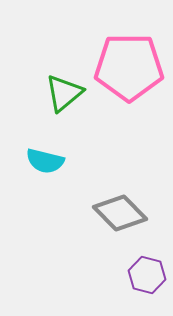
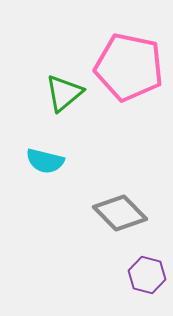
pink pentagon: rotated 12 degrees clockwise
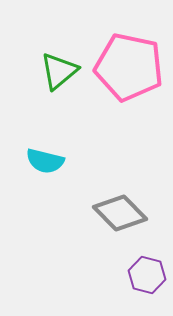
green triangle: moved 5 px left, 22 px up
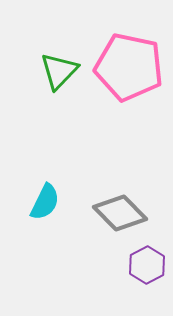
green triangle: rotated 6 degrees counterclockwise
cyan semicircle: moved 41 px down; rotated 78 degrees counterclockwise
purple hexagon: moved 10 px up; rotated 18 degrees clockwise
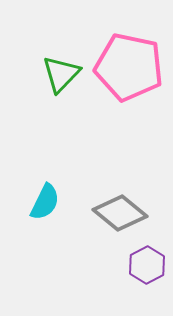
green triangle: moved 2 px right, 3 px down
gray diamond: rotated 6 degrees counterclockwise
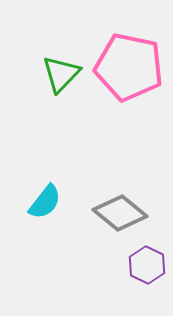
cyan semicircle: rotated 12 degrees clockwise
purple hexagon: rotated 6 degrees counterclockwise
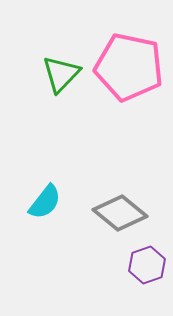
purple hexagon: rotated 15 degrees clockwise
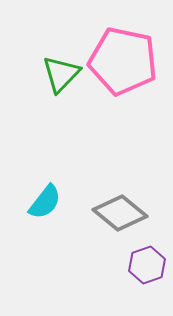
pink pentagon: moved 6 px left, 6 px up
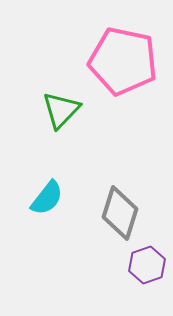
green triangle: moved 36 px down
cyan semicircle: moved 2 px right, 4 px up
gray diamond: rotated 68 degrees clockwise
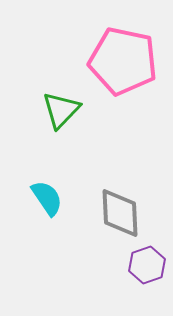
cyan semicircle: rotated 72 degrees counterclockwise
gray diamond: rotated 20 degrees counterclockwise
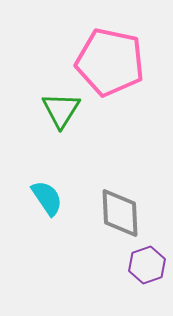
pink pentagon: moved 13 px left, 1 px down
green triangle: rotated 12 degrees counterclockwise
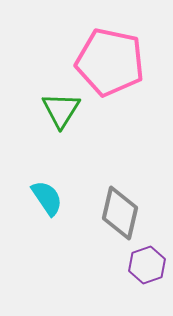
gray diamond: rotated 16 degrees clockwise
